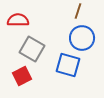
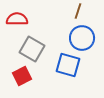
red semicircle: moved 1 px left, 1 px up
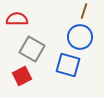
brown line: moved 6 px right
blue circle: moved 2 px left, 1 px up
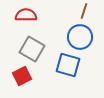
red semicircle: moved 9 px right, 4 px up
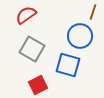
brown line: moved 9 px right, 1 px down
red semicircle: rotated 35 degrees counterclockwise
blue circle: moved 1 px up
red square: moved 16 px right, 9 px down
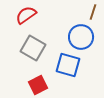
blue circle: moved 1 px right, 1 px down
gray square: moved 1 px right, 1 px up
